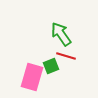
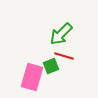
green arrow: rotated 100 degrees counterclockwise
red line: moved 2 px left
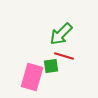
green square: rotated 14 degrees clockwise
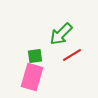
red line: moved 8 px right, 1 px up; rotated 48 degrees counterclockwise
green square: moved 16 px left, 10 px up
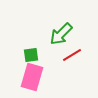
green square: moved 4 px left, 1 px up
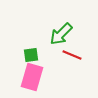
red line: rotated 54 degrees clockwise
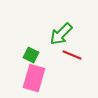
green square: rotated 35 degrees clockwise
pink rectangle: moved 2 px right, 1 px down
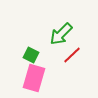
red line: rotated 66 degrees counterclockwise
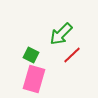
pink rectangle: moved 1 px down
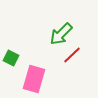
green square: moved 20 px left, 3 px down
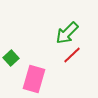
green arrow: moved 6 px right, 1 px up
green square: rotated 21 degrees clockwise
